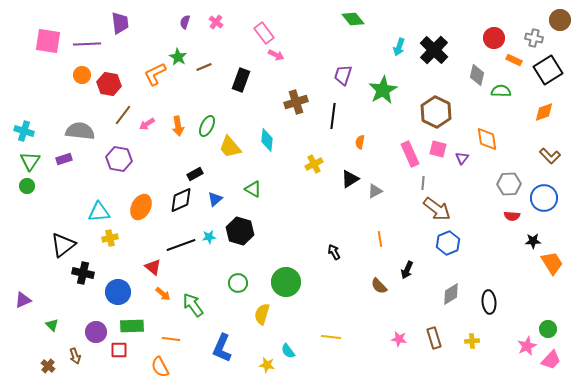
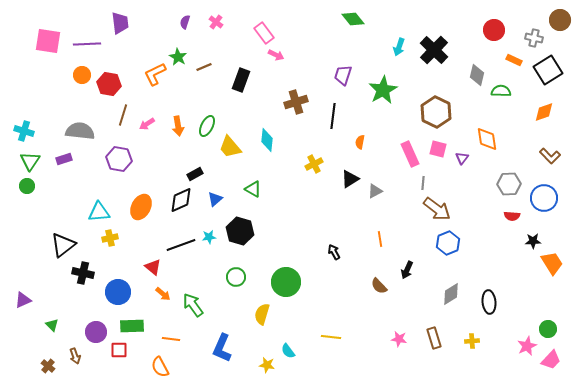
red circle at (494, 38): moved 8 px up
brown line at (123, 115): rotated 20 degrees counterclockwise
green circle at (238, 283): moved 2 px left, 6 px up
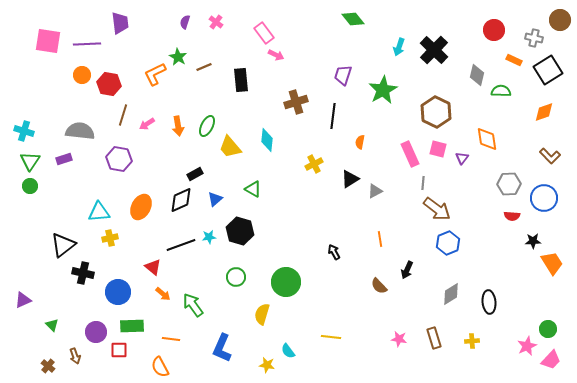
black rectangle at (241, 80): rotated 25 degrees counterclockwise
green circle at (27, 186): moved 3 px right
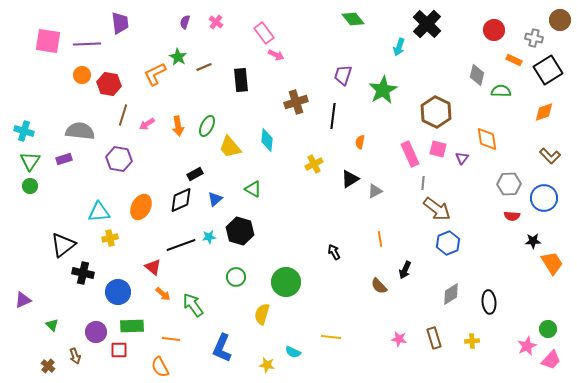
black cross at (434, 50): moved 7 px left, 26 px up
black arrow at (407, 270): moved 2 px left
cyan semicircle at (288, 351): moved 5 px right, 1 px down; rotated 28 degrees counterclockwise
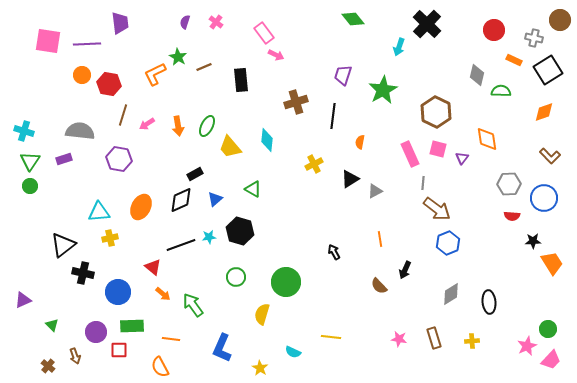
yellow star at (267, 365): moved 7 px left, 3 px down; rotated 21 degrees clockwise
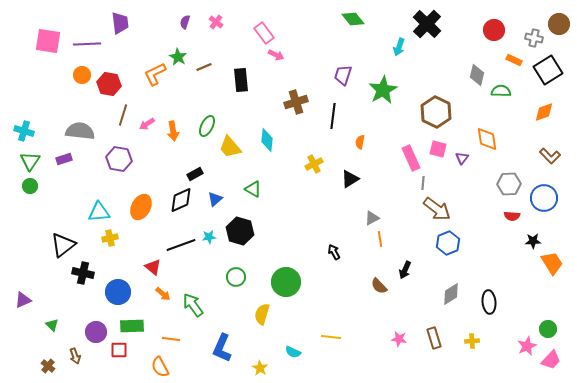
brown circle at (560, 20): moved 1 px left, 4 px down
orange arrow at (178, 126): moved 5 px left, 5 px down
pink rectangle at (410, 154): moved 1 px right, 4 px down
gray triangle at (375, 191): moved 3 px left, 27 px down
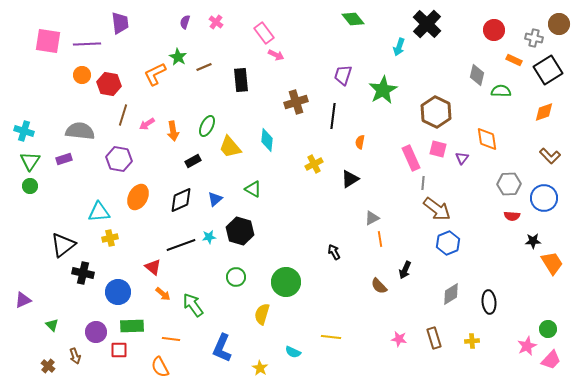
black rectangle at (195, 174): moved 2 px left, 13 px up
orange ellipse at (141, 207): moved 3 px left, 10 px up
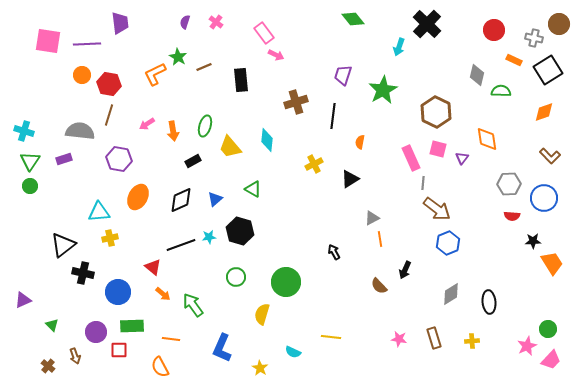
brown line at (123, 115): moved 14 px left
green ellipse at (207, 126): moved 2 px left; rotated 10 degrees counterclockwise
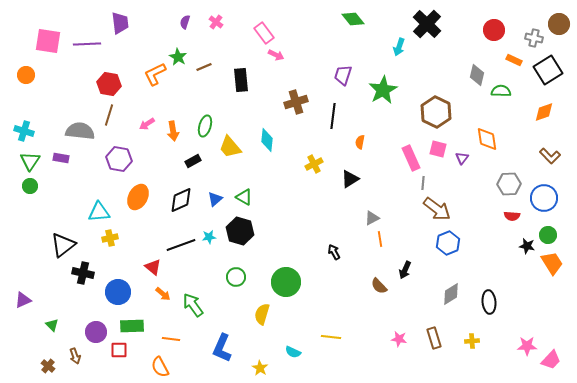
orange circle at (82, 75): moved 56 px left
purple rectangle at (64, 159): moved 3 px left, 1 px up; rotated 28 degrees clockwise
green triangle at (253, 189): moved 9 px left, 8 px down
black star at (533, 241): moved 6 px left, 5 px down; rotated 14 degrees clockwise
green circle at (548, 329): moved 94 px up
pink star at (527, 346): rotated 24 degrees clockwise
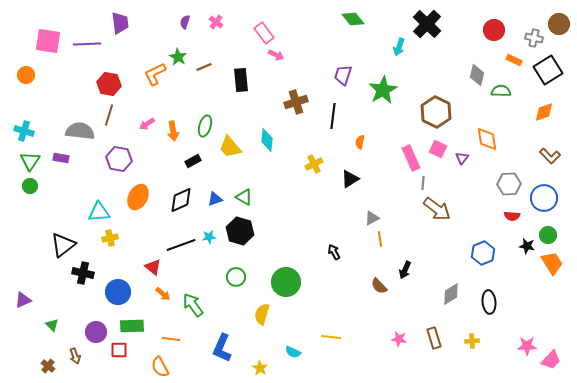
pink square at (438, 149): rotated 12 degrees clockwise
blue triangle at (215, 199): rotated 21 degrees clockwise
blue hexagon at (448, 243): moved 35 px right, 10 px down
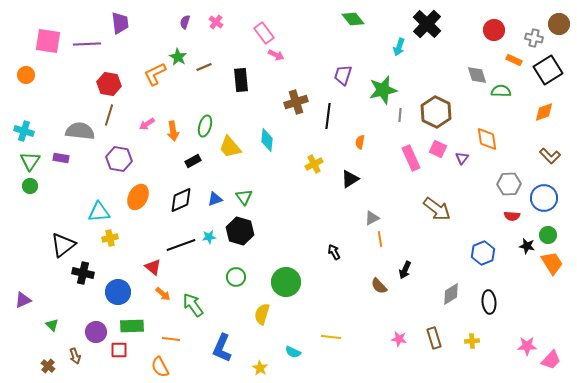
gray diamond at (477, 75): rotated 30 degrees counterclockwise
green star at (383, 90): rotated 16 degrees clockwise
black line at (333, 116): moved 5 px left
gray line at (423, 183): moved 23 px left, 68 px up
green triangle at (244, 197): rotated 24 degrees clockwise
